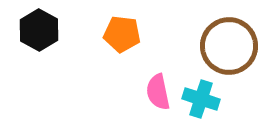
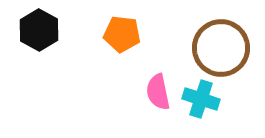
brown circle: moved 8 px left, 2 px down
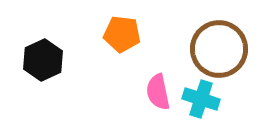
black hexagon: moved 4 px right, 30 px down; rotated 6 degrees clockwise
brown circle: moved 2 px left, 1 px down
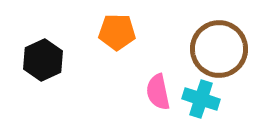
orange pentagon: moved 5 px left, 2 px up; rotated 6 degrees counterclockwise
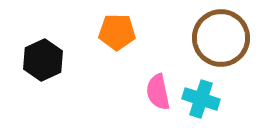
brown circle: moved 2 px right, 11 px up
